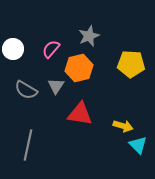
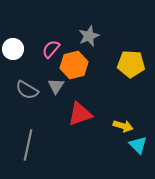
orange hexagon: moved 5 px left, 3 px up
gray semicircle: moved 1 px right
red triangle: rotated 28 degrees counterclockwise
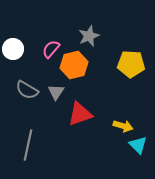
gray triangle: moved 6 px down
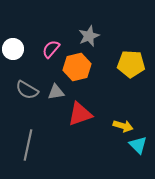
orange hexagon: moved 3 px right, 2 px down
gray triangle: rotated 48 degrees clockwise
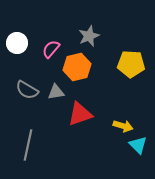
white circle: moved 4 px right, 6 px up
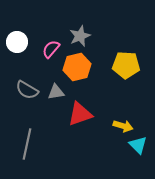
gray star: moved 9 px left
white circle: moved 1 px up
yellow pentagon: moved 5 px left, 1 px down
gray line: moved 1 px left, 1 px up
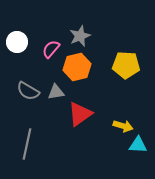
gray semicircle: moved 1 px right, 1 px down
red triangle: rotated 16 degrees counterclockwise
cyan triangle: rotated 42 degrees counterclockwise
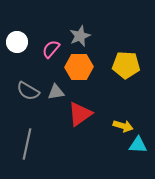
orange hexagon: moved 2 px right; rotated 12 degrees clockwise
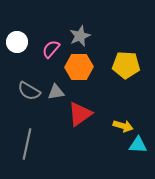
gray semicircle: moved 1 px right
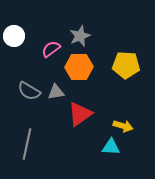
white circle: moved 3 px left, 6 px up
pink semicircle: rotated 12 degrees clockwise
cyan triangle: moved 27 px left, 2 px down
